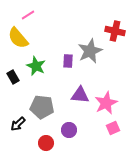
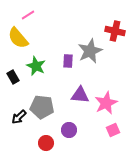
black arrow: moved 1 px right, 7 px up
pink square: moved 2 px down
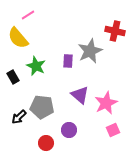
purple triangle: rotated 36 degrees clockwise
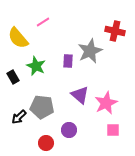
pink line: moved 15 px right, 7 px down
pink square: rotated 24 degrees clockwise
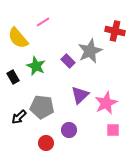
purple rectangle: rotated 48 degrees counterclockwise
purple triangle: rotated 36 degrees clockwise
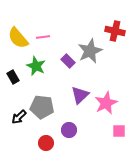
pink line: moved 15 px down; rotated 24 degrees clockwise
pink square: moved 6 px right, 1 px down
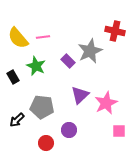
black arrow: moved 2 px left, 3 px down
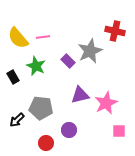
purple triangle: rotated 30 degrees clockwise
gray pentagon: moved 1 px left, 1 px down
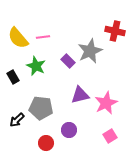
pink square: moved 9 px left, 5 px down; rotated 32 degrees counterclockwise
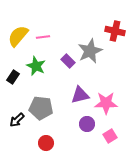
yellow semicircle: moved 2 px up; rotated 80 degrees clockwise
black rectangle: rotated 64 degrees clockwise
pink star: rotated 25 degrees clockwise
purple circle: moved 18 px right, 6 px up
